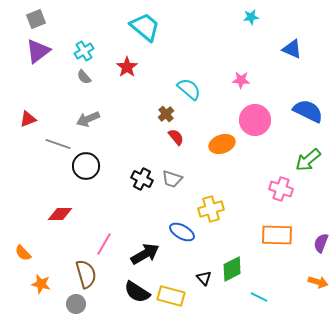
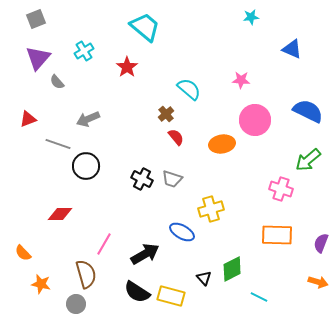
purple triangle: moved 7 px down; rotated 12 degrees counterclockwise
gray semicircle: moved 27 px left, 5 px down
orange ellipse: rotated 10 degrees clockwise
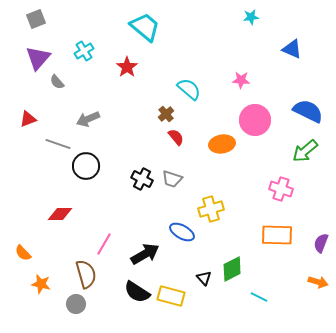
green arrow: moved 3 px left, 9 px up
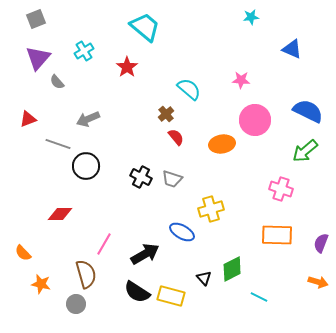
black cross: moved 1 px left, 2 px up
